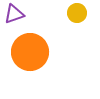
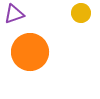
yellow circle: moved 4 px right
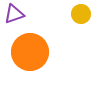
yellow circle: moved 1 px down
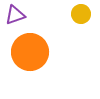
purple triangle: moved 1 px right, 1 px down
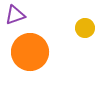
yellow circle: moved 4 px right, 14 px down
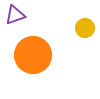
orange circle: moved 3 px right, 3 px down
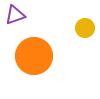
orange circle: moved 1 px right, 1 px down
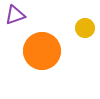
orange circle: moved 8 px right, 5 px up
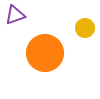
orange circle: moved 3 px right, 2 px down
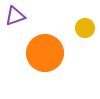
purple triangle: moved 1 px down
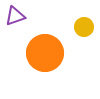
yellow circle: moved 1 px left, 1 px up
